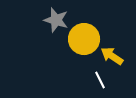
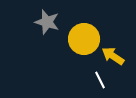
gray star: moved 9 px left, 2 px down
yellow arrow: moved 1 px right
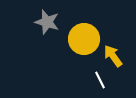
yellow arrow: rotated 20 degrees clockwise
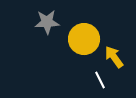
gray star: rotated 20 degrees counterclockwise
yellow arrow: moved 1 px right, 1 px down
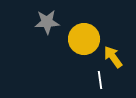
yellow arrow: moved 1 px left
white line: rotated 18 degrees clockwise
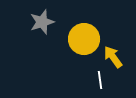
gray star: moved 5 px left; rotated 15 degrees counterclockwise
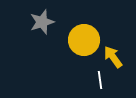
yellow circle: moved 1 px down
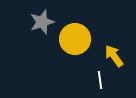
yellow circle: moved 9 px left, 1 px up
yellow arrow: moved 1 px right, 1 px up
